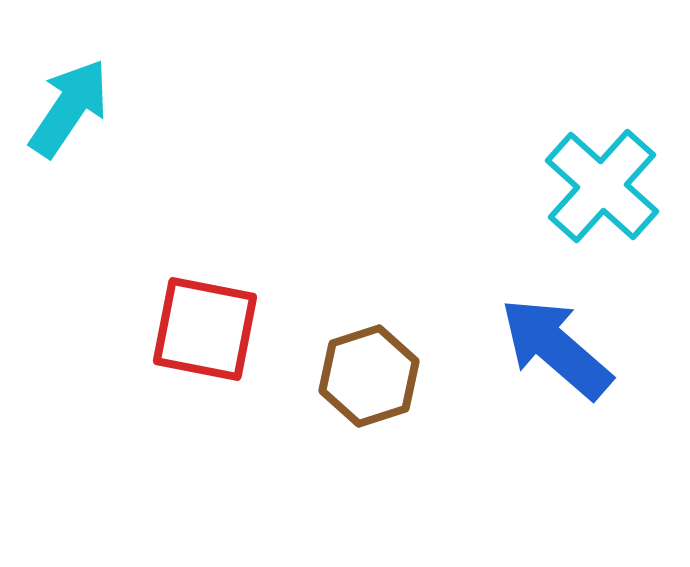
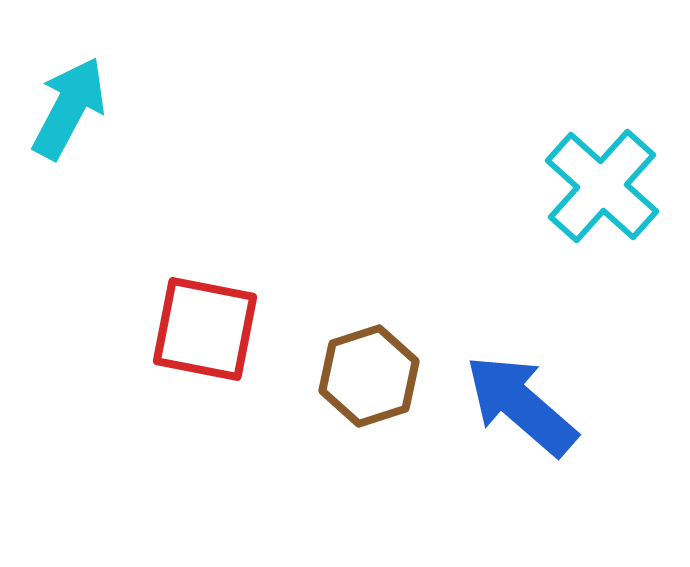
cyan arrow: rotated 6 degrees counterclockwise
blue arrow: moved 35 px left, 57 px down
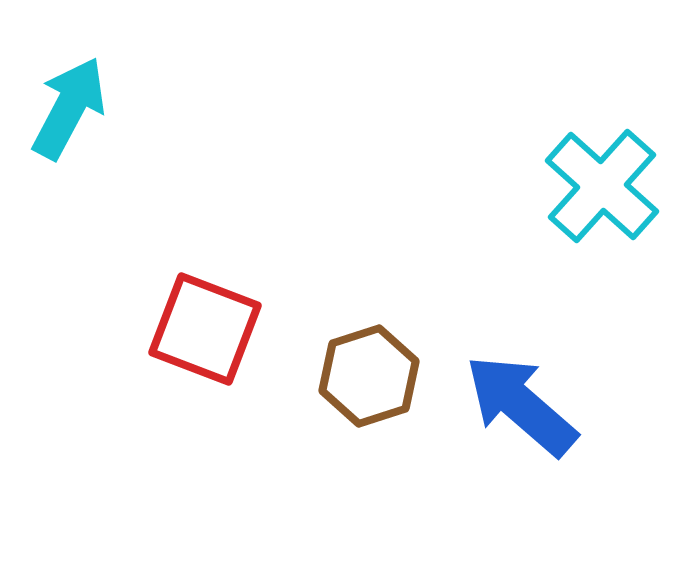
red square: rotated 10 degrees clockwise
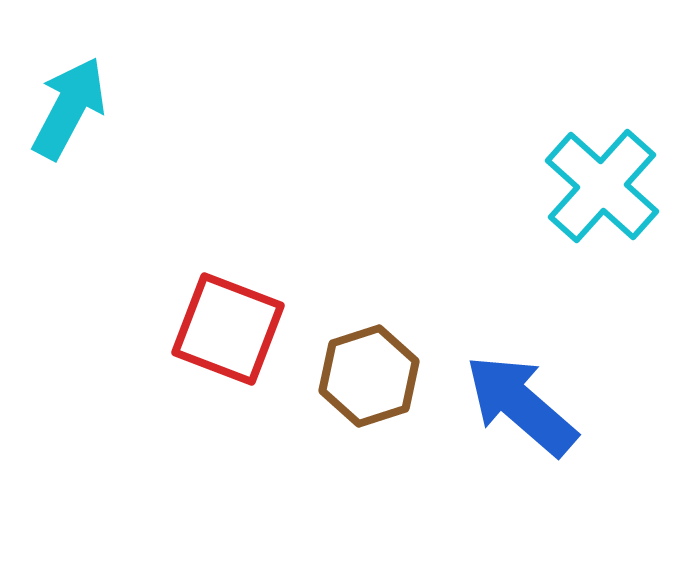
red square: moved 23 px right
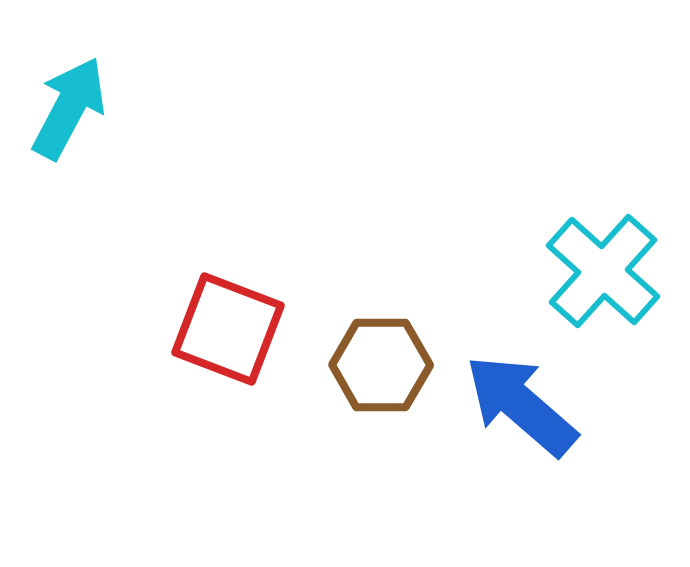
cyan cross: moved 1 px right, 85 px down
brown hexagon: moved 12 px right, 11 px up; rotated 18 degrees clockwise
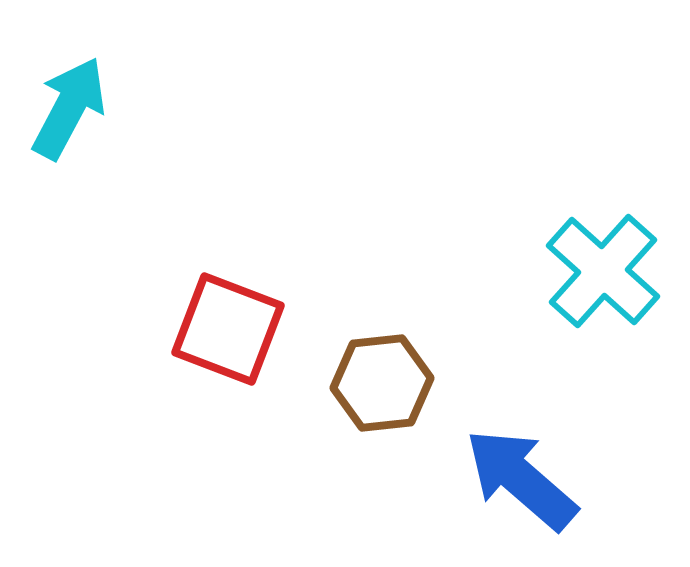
brown hexagon: moved 1 px right, 18 px down; rotated 6 degrees counterclockwise
blue arrow: moved 74 px down
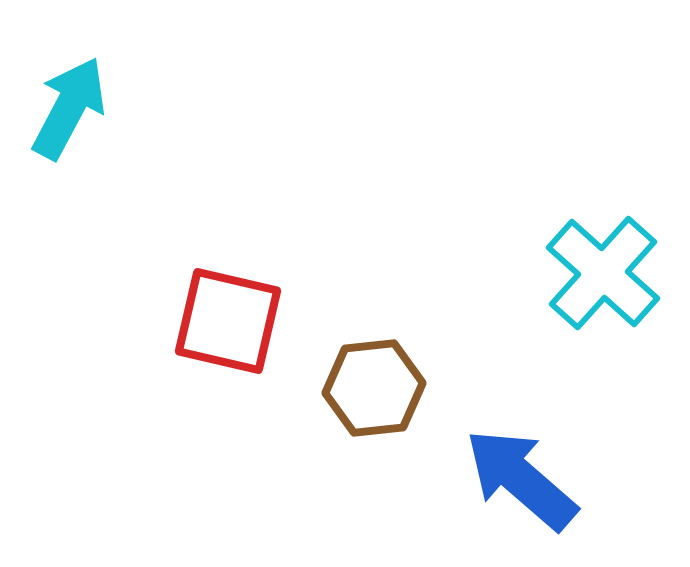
cyan cross: moved 2 px down
red square: moved 8 px up; rotated 8 degrees counterclockwise
brown hexagon: moved 8 px left, 5 px down
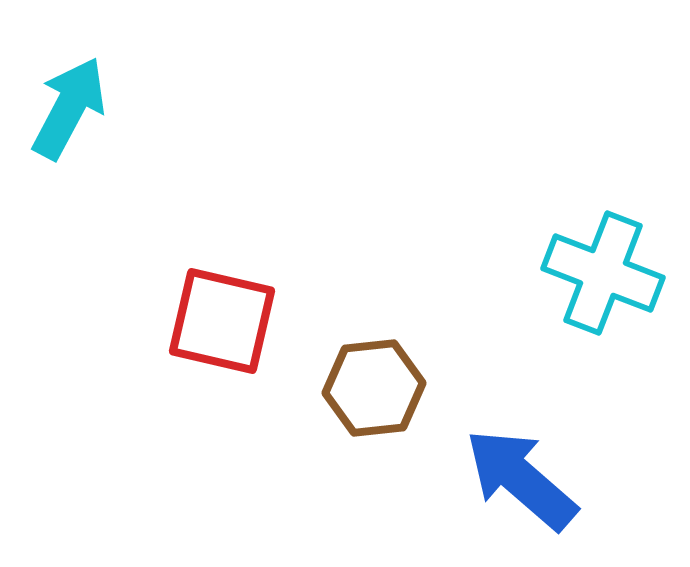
cyan cross: rotated 21 degrees counterclockwise
red square: moved 6 px left
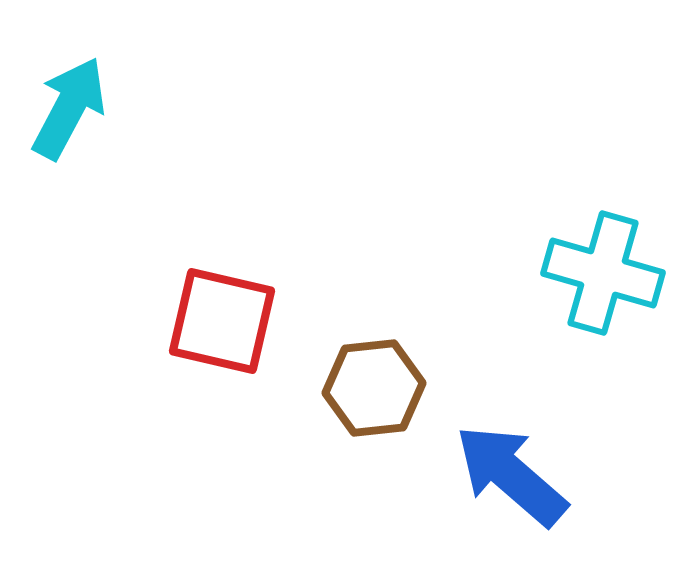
cyan cross: rotated 5 degrees counterclockwise
blue arrow: moved 10 px left, 4 px up
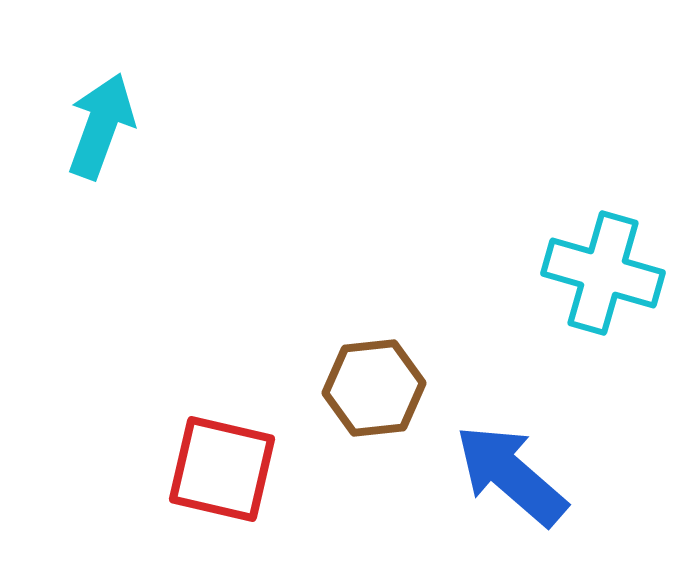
cyan arrow: moved 32 px right, 18 px down; rotated 8 degrees counterclockwise
red square: moved 148 px down
